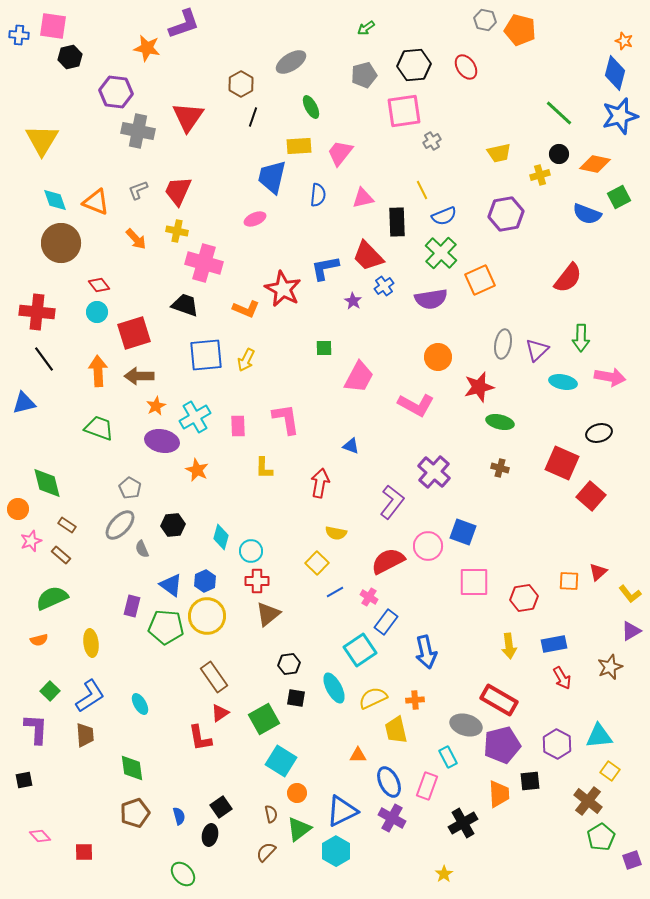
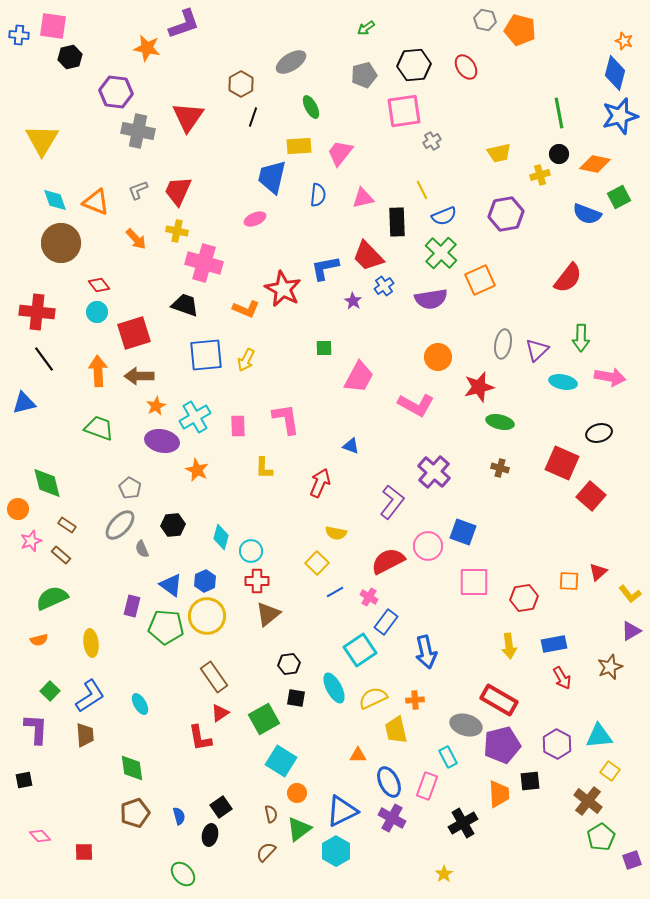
green line at (559, 113): rotated 36 degrees clockwise
red arrow at (320, 483): rotated 12 degrees clockwise
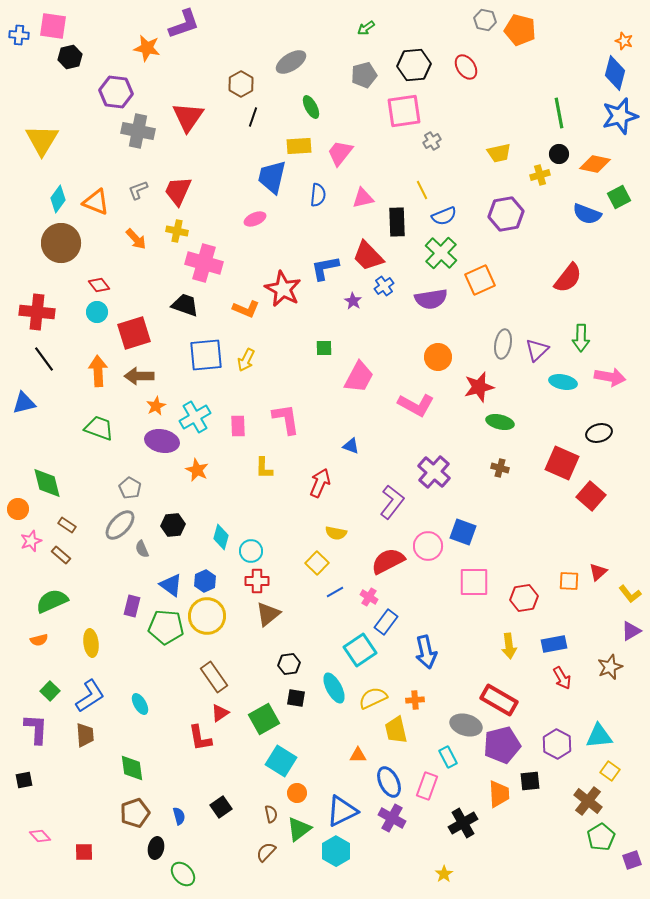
cyan diamond at (55, 200): moved 3 px right, 1 px up; rotated 56 degrees clockwise
green semicircle at (52, 598): moved 3 px down
black ellipse at (210, 835): moved 54 px left, 13 px down
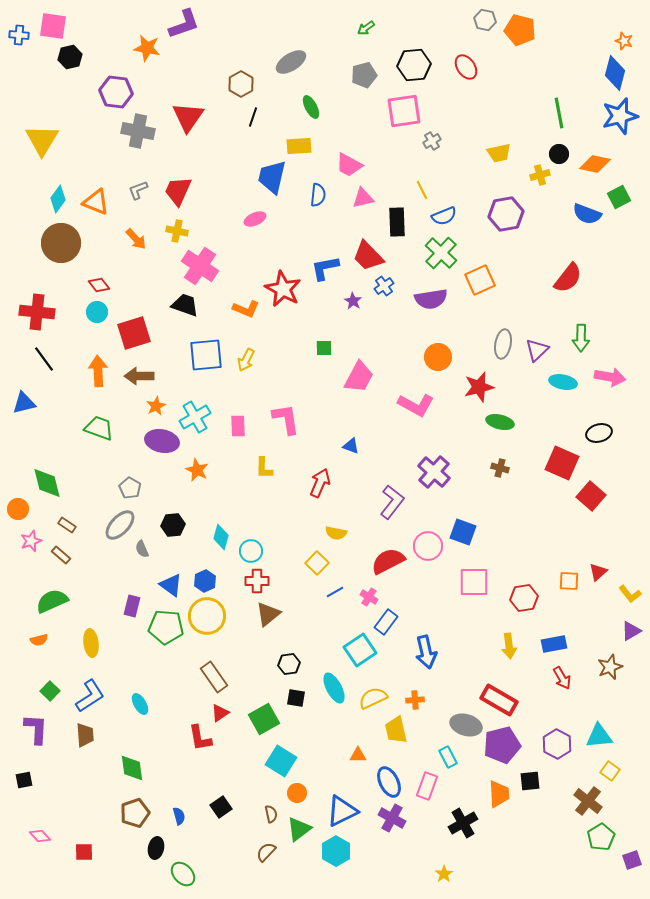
pink trapezoid at (340, 153): moved 9 px right, 12 px down; rotated 100 degrees counterclockwise
pink cross at (204, 263): moved 4 px left, 3 px down; rotated 18 degrees clockwise
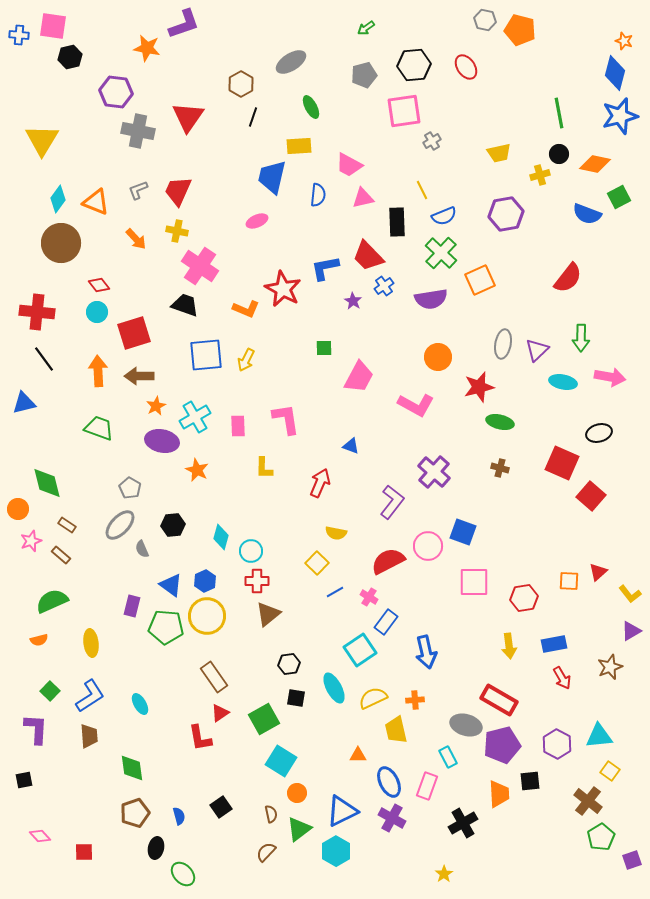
pink ellipse at (255, 219): moved 2 px right, 2 px down
brown trapezoid at (85, 735): moved 4 px right, 1 px down
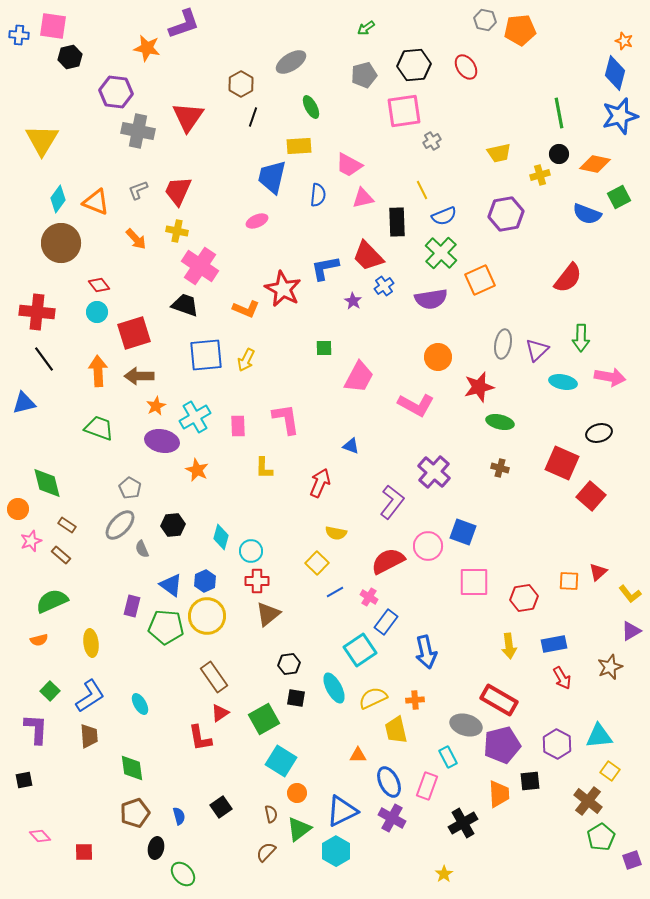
orange pentagon at (520, 30): rotated 20 degrees counterclockwise
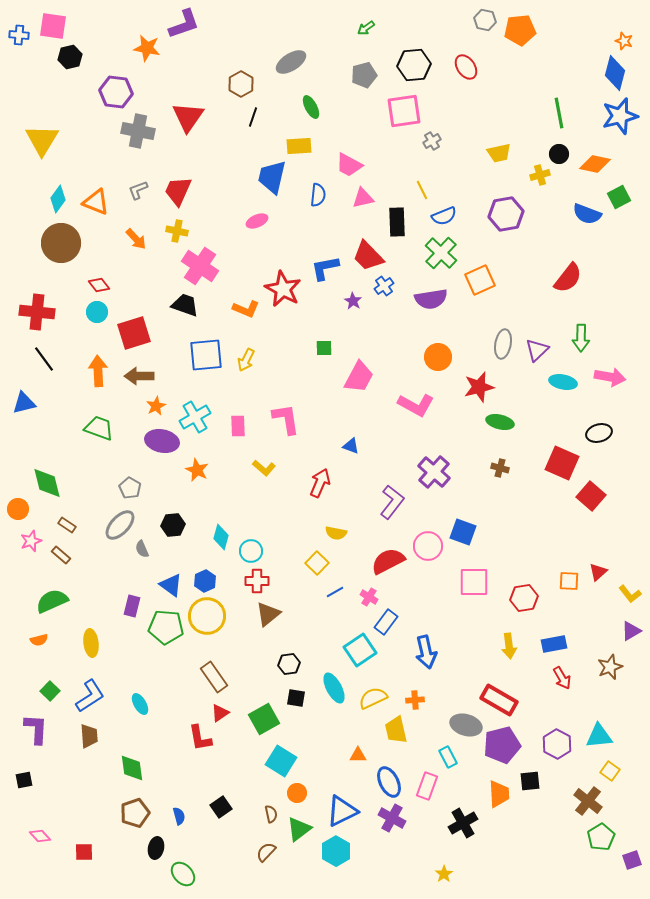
yellow L-shape at (264, 468): rotated 50 degrees counterclockwise
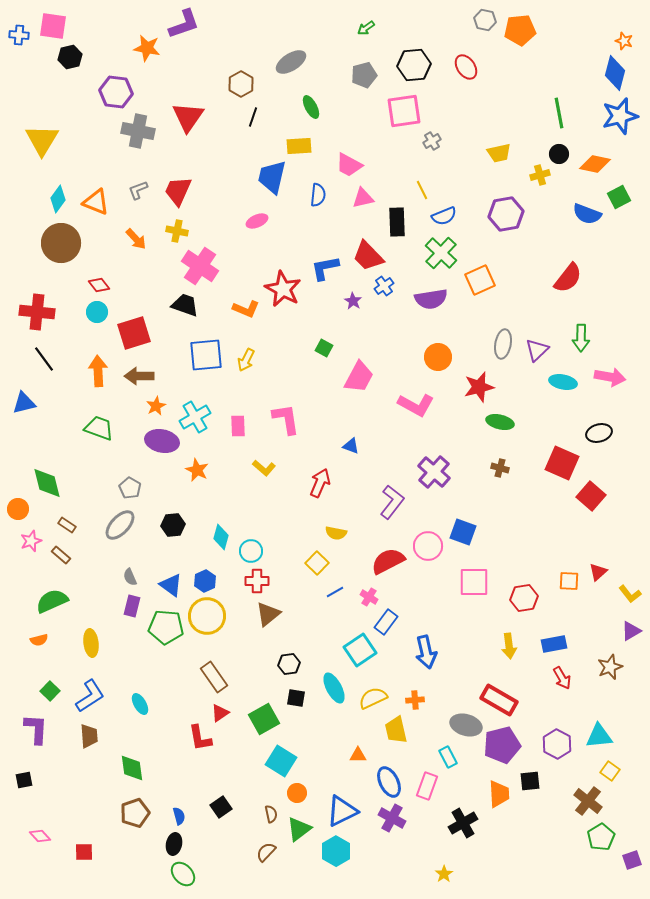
green square at (324, 348): rotated 30 degrees clockwise
gray semicircle at (142, 549): moved 12 px left, 28 px down
black ellipse at (156, 848): moved 18 px right, 4 px up
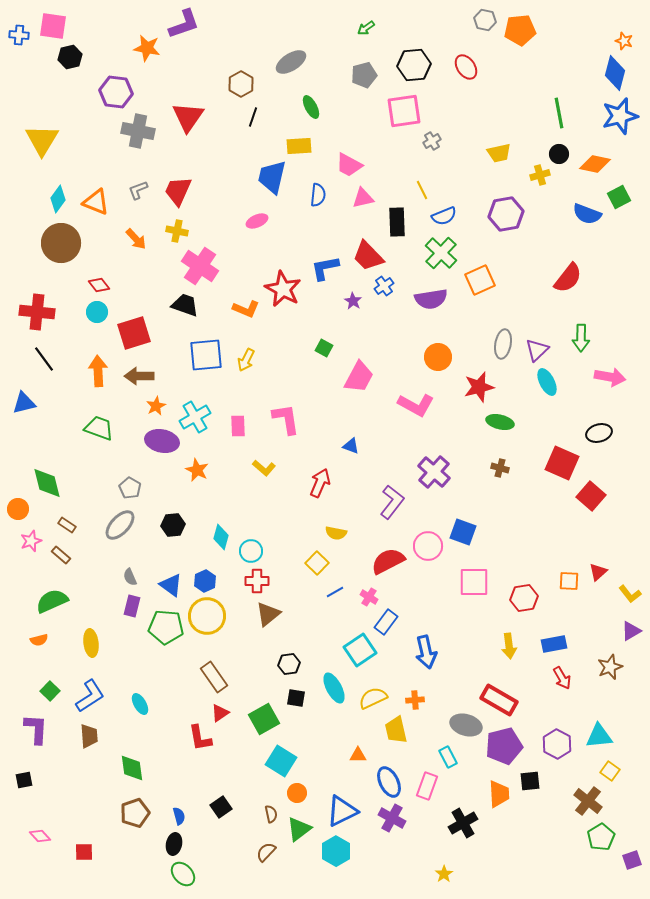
cyan ellipse at (563, 382): moved 16 px left; rotated 52 degrees clockwise
purple pentagon at (502, 745): moved 2 px right, 1 px down
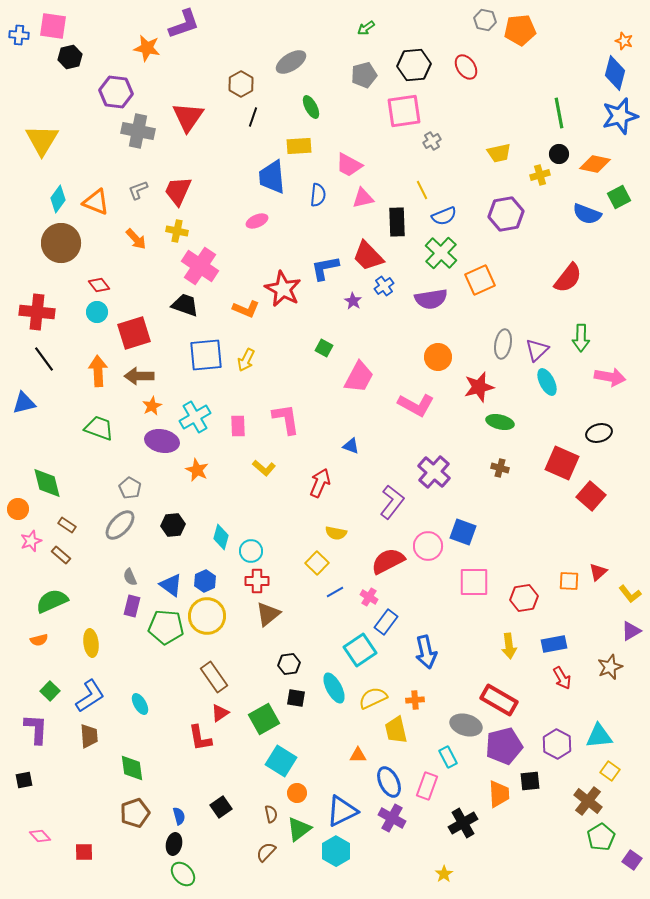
blue trapezoid at (272, 177): rotated 18 degrees counterclockwise
orange star at (156, 406): moved 4 px left
purple square at (632, 860): rotated 36 degrees counterclockwise
